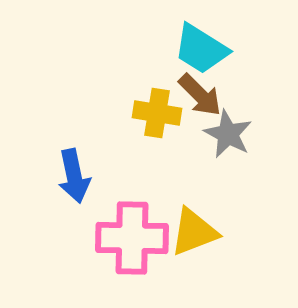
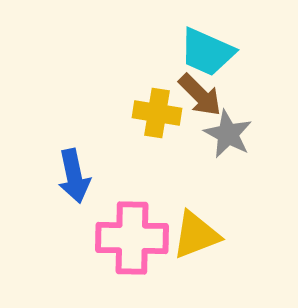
cyan trapezoid: moved 6 px right, 3 px down; rotated 8 degrees counterclockwise
yellow triangle: moved 2 px right, 3 px down
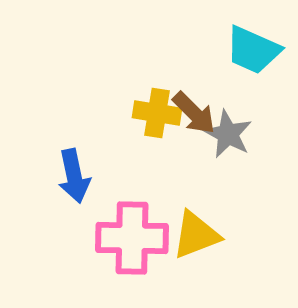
cyan trapezoid: moved 46 px right, 2 px up
brown arrow: moved 6 px left, 18 px down
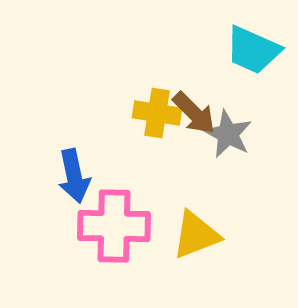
pink cross: moved 18 px left, 12 px up
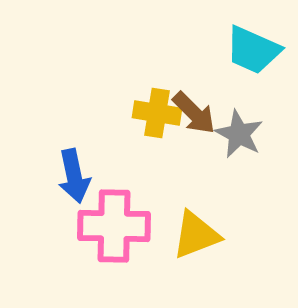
gray star: moved 11 px right
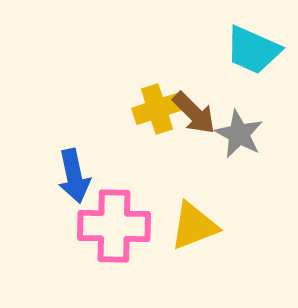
yellow cross: moved 4 px up; rotated 27 degrees counterclockwise
yellow triangle: moved 2 px left, 9 px up
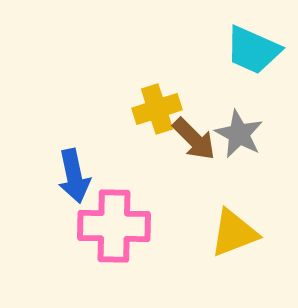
brown arrow: moved 26 px down
yellow triangle: moved 40 px right, 7 px down
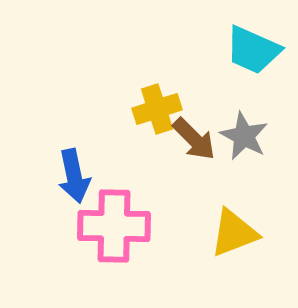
gray star: moved 5 px right, 2 px down
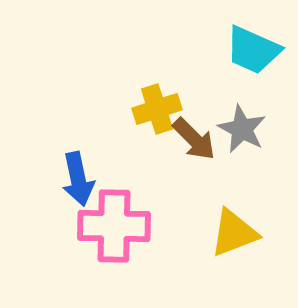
gray star: moved 2 px left, 7 px up
blue arrow: moved 4 px right, 3 px down
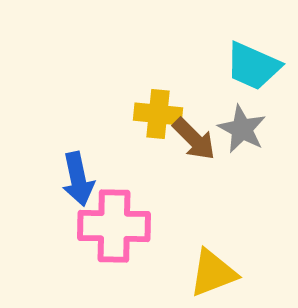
cyan trapezoid: moved 16 px down
yellow cross: moved 1 px right, 5 px down; rotated 24 degrees clockwise
yellow triangle: moved 21 px left, 40 px down
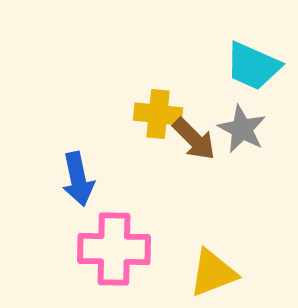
pink cross: moved 23 px down
